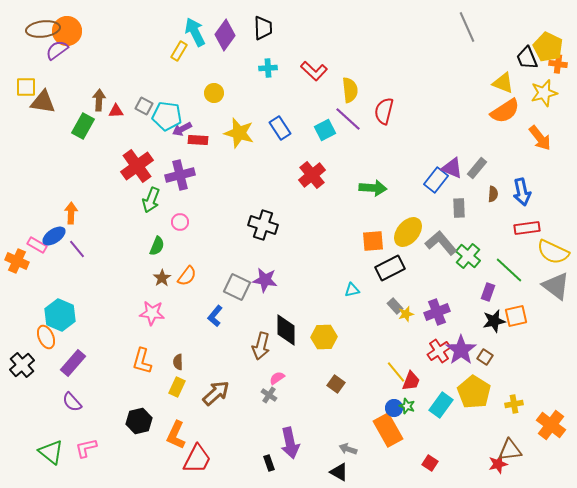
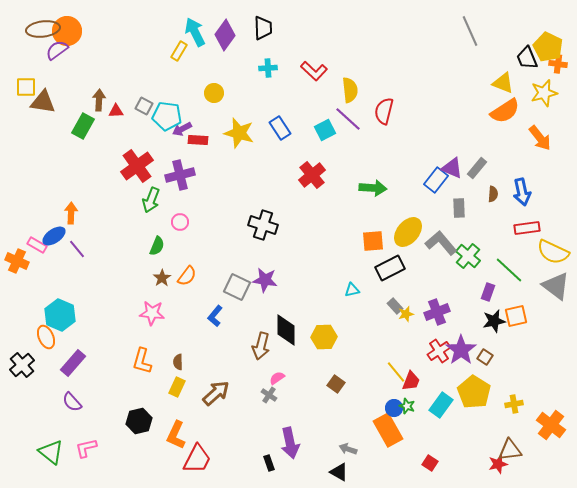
gray line at (467, 27): moved 3 px right, 4 px down
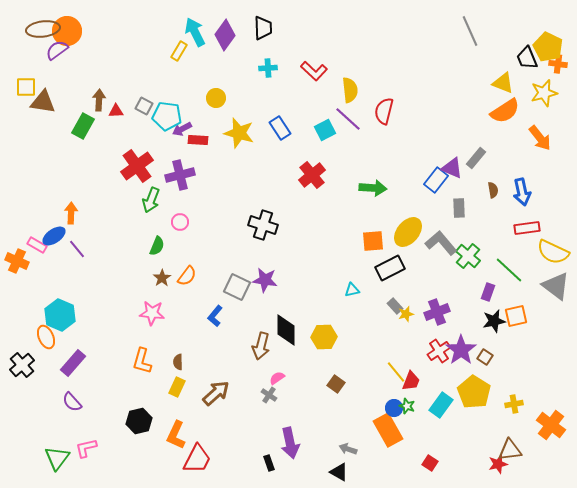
yellow circle at (214, 93): moved 2 px right, 5 px down
gray rectangle at (477, 168): moved 1 px left, 10 px up
brown semicircle at (493, 194): moved 4 px up; rotated 14 degrees counterclockwise
green triangle at (51, 452): moved 6 px right, 6 px down; rotated 28 degrees clockwise
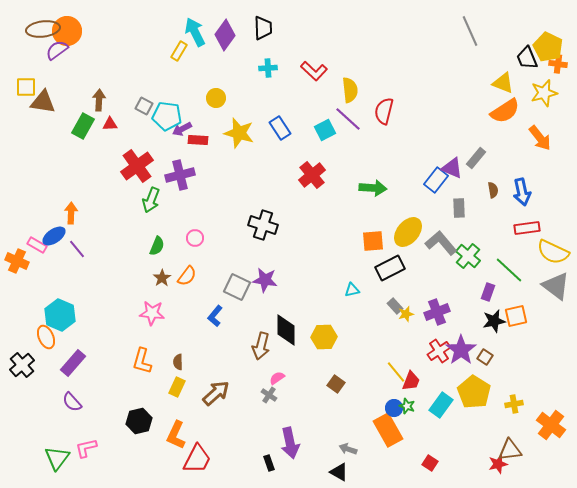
red triangle at (116, 111): moved 6 px left, 13 px down
pink circle at (180, 222): moved 15 px right, 16 px down
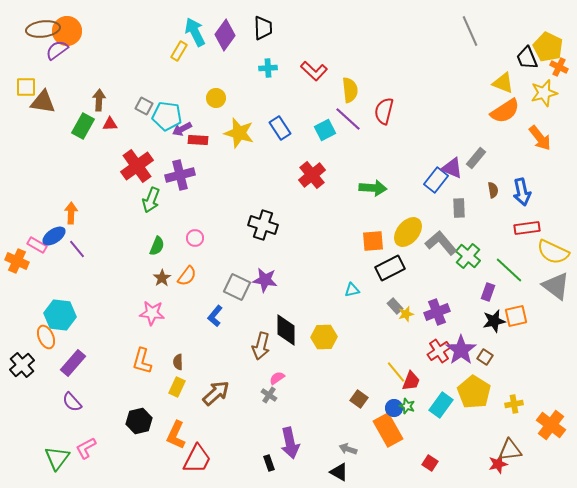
orange cross at (558, 64): moved 1 px right, 3 px down; rotated 18 degrees clockwise
cyan hexagon at (60, 315): rotated 16 degrees counterclockwise
brown square at (336, 384): moved 23 px right, 15 px down
pink L-shape at (86, 448): rotated 15 degrees counterclockwise
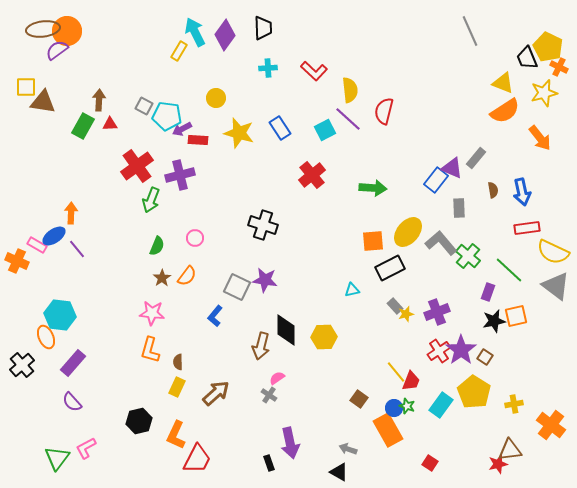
orange L-shape at (142, 361): moved 8 px right, 11 px up
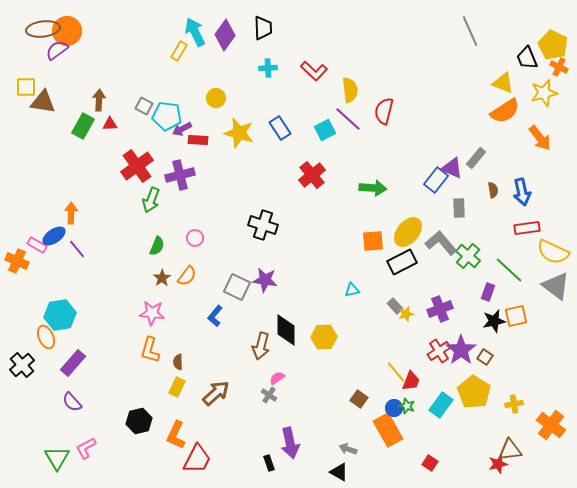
yellow pentagon at (548, 47): moved 5 px right, 2 px up
black rectangle at (390, 268): moved 12 px right, 6 px up
purple cross at (437, 312): moved 3 px right, 3 px up
cyan hexagon at (60, 315): rotated 16 degrees counterclockwise
green triangle at (57, 458): rotated 8 degrees counterclockwise
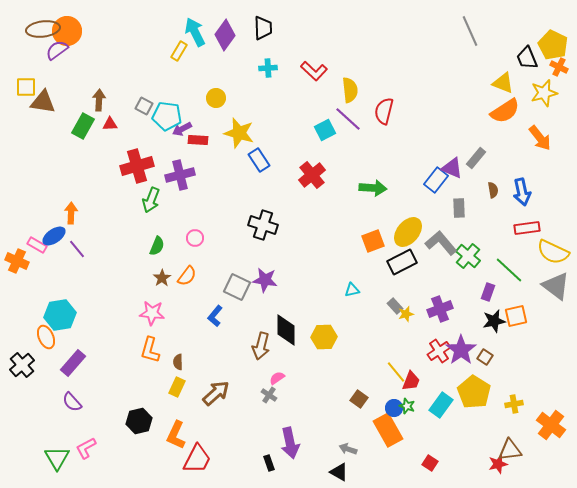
blue rectangle at (280, 128): moved 21 px left, 32 px down
red cross at (137, 166): rotated 20 degrees clockwise
orange square at (373, 241): rotated 15 degrees counterclockwise
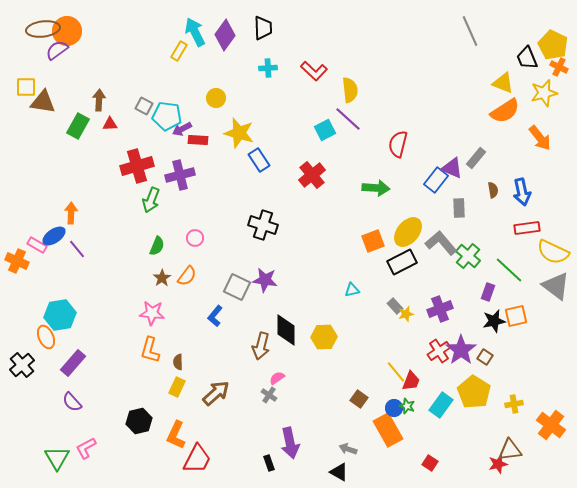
red semicircle at (384, 111): moved 14 px right, 33 px down
green rectangle at (83, 126): moved 5 px left
green arrow at (373, 188): moved 3 px right
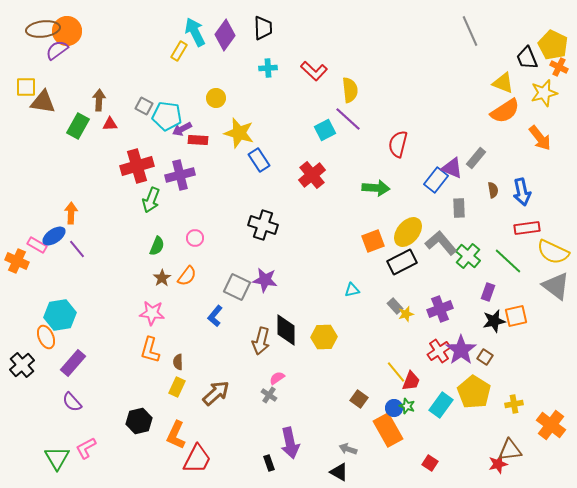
green line at (509, 270): moved 1 px left, 9 px up
brown arrow at (261, 346): moved 5 px up
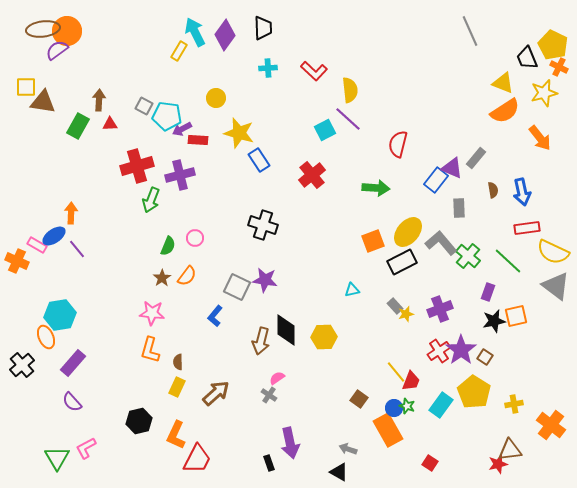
green semicircle at (157, 246): moved 11 px right
